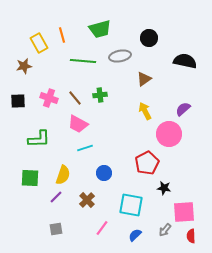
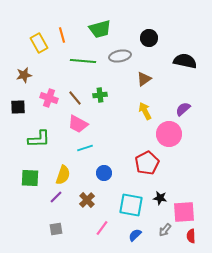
brown star: moved 9 px down
black square: moved 6 px down
black star: moved 4 px left, 10 px down
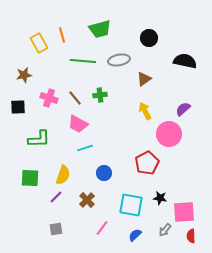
gray ellipse: moved 1 px left, 4 px down
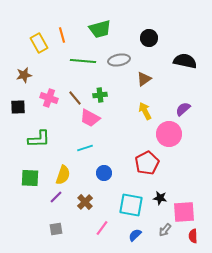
pink trapezoid: moved 12 px right, 6 px up
brown cross: moved 2 px left, 2 px down
red semicircle: moved 2 px right
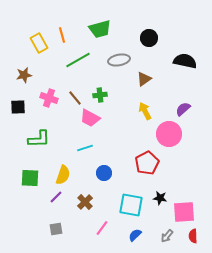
green line: moved 5 px left, 1 px up; rotated 35 degrees counterclockwise
gray arrow: moved 2 px right, 6 px down
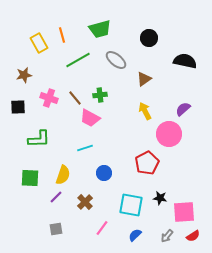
gray ellipse: moved 3 px left; rotated 50 degrees clockwise
red semicircle: rotated 120 degrees counterclockwise
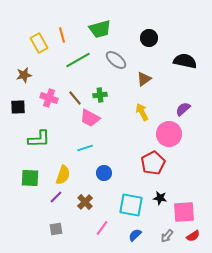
yellow arrow: moved 3 px left, 1 px down
red pentagon: moved 6 px right
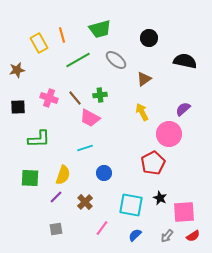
brown star: moved 7 px left, 5 px up
black star: rotated 16 degrees clockwise
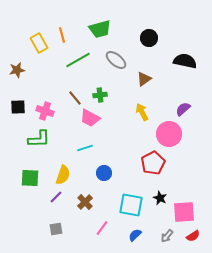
pink cross: moved 4 px left, 13 px down
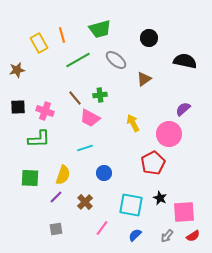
yellow arrow: moved 9 px left, 11 px down
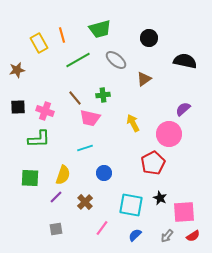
green cross: moved 3 px right
pink trapezoid: rotated 15 degrees counterclockwise
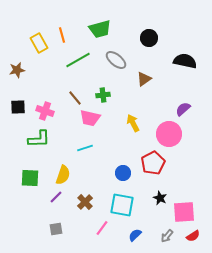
blue circle: moved 19 px right
cyan square: moved 9 px left
